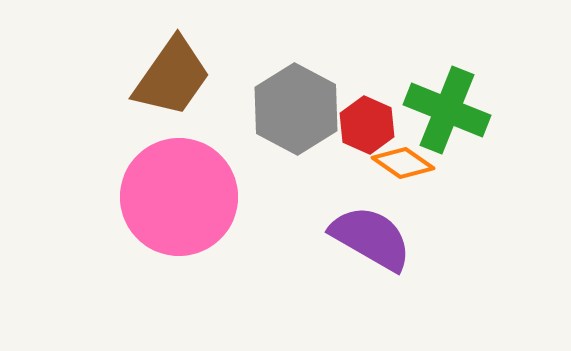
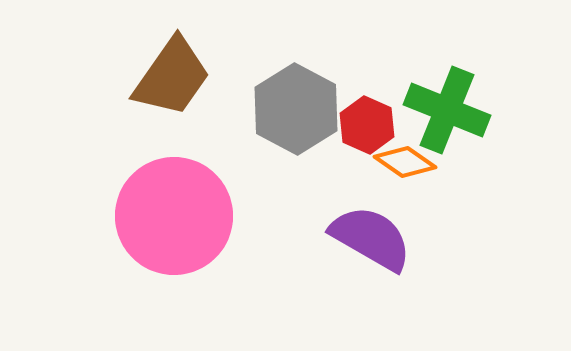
orange diamond: moved 2 px right, 1 px up
pink circle: moved 5 px left, 19 px down
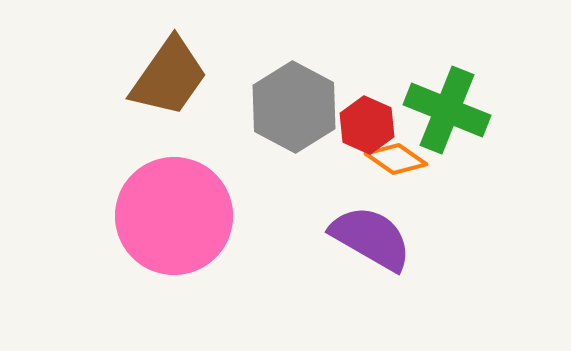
brown trapezoid: moved 3 px left
gray hexagon: moved 2 px left, 2 px up
orange diamond: moved 9 px left, 3 px up
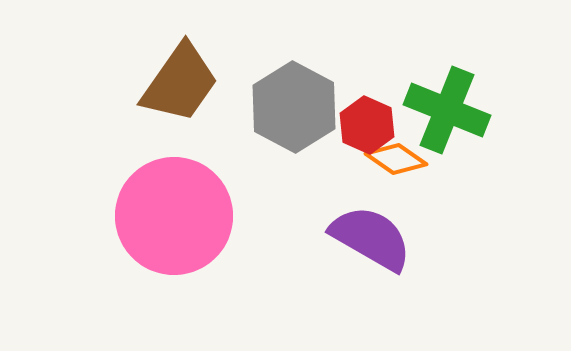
brown trapezoid: moved 11 px right, 6 px down
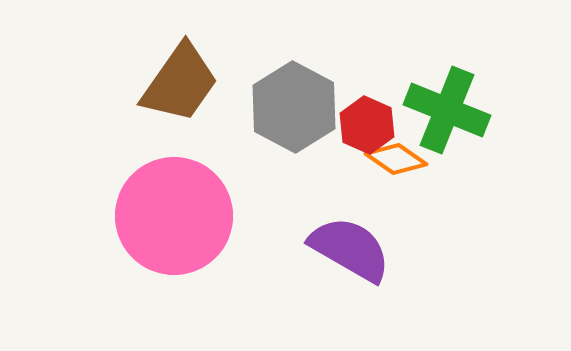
purple semicircle: moved 21 px left, 11 px down
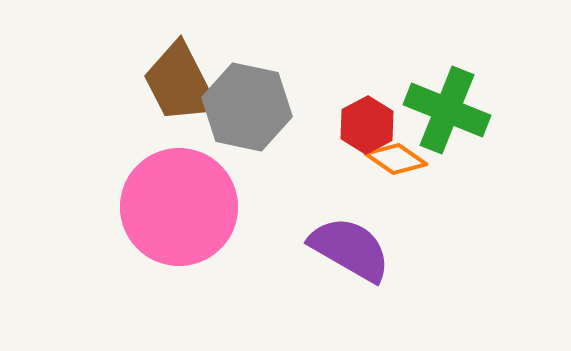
brown trapezoid: rotated 118 degrees clockwise
gray hexagon: moved 47 px left; rotated 16 degrees counterclockwise
red hexagon: rotated 8 degrees clockwise
pink circle: moved 5 px right, 9 px up
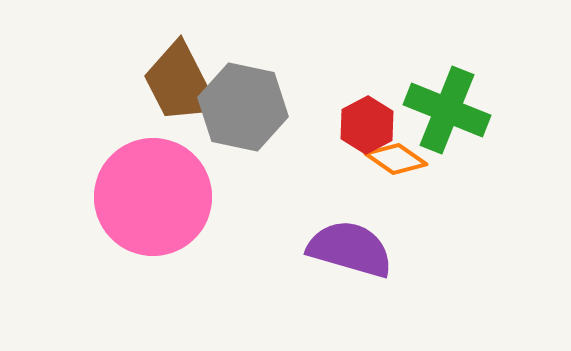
gray hexagon: moved 4 px left
pink circle: moved 26 px left, 10 px up
purple semicircle: rotated 14 degrees counterclockwise
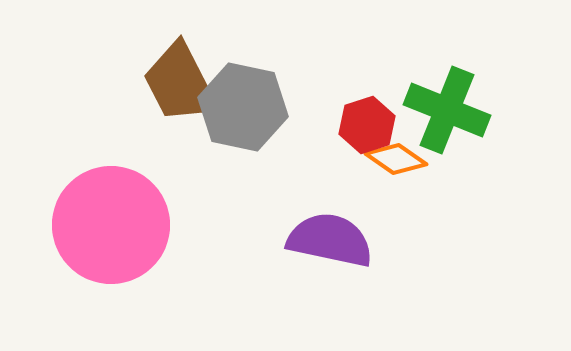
red hexagon: rotated 10 degrees clockwise
pink circle: moved 42 px left, 28 px down
purple semicircle: moved 20 px left, 9 px up; rotated 4 degrees counterclockwise
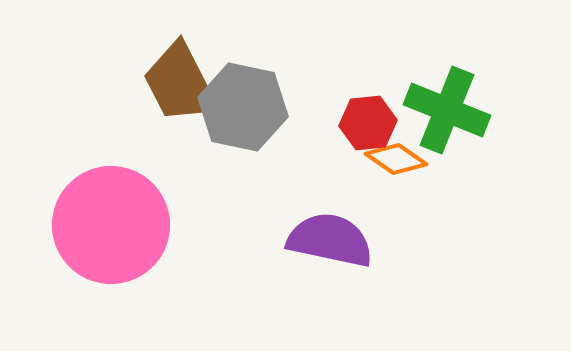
red hexagon: moved 1 px right, 2 px up; rotated 12 degrees clockwise
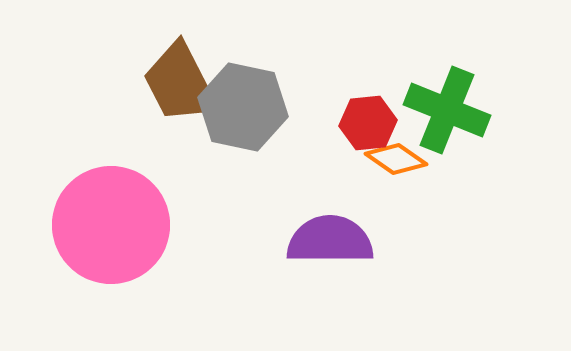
purple semicircle: rotated 12 degrees counterclockwise
